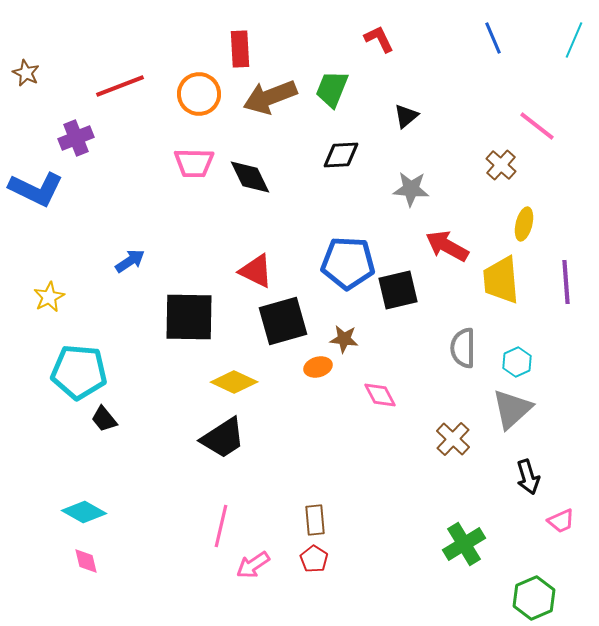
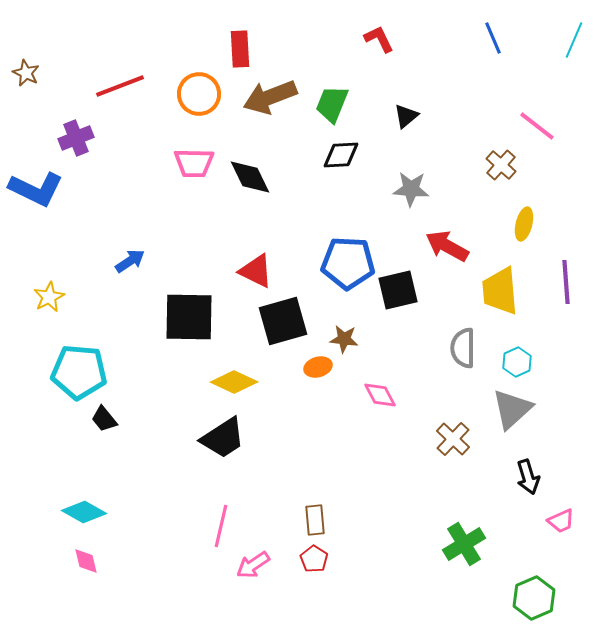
green trapezoid at (332, 89): moved 15 px down
yellow trapezoid at (501, 280): moved 1 px left, 11 px down
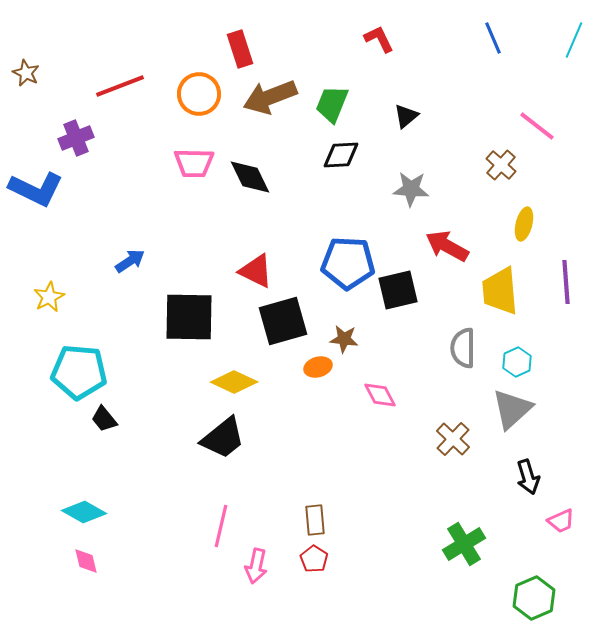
red rectangle at (240, 49): rotated 15 degrees counterclockwise
black trapezoid at (223, 438): rotated 6 degrees counterclockwise
pink arrow at (253, 565): moved 3 px right, 1 px down; rotated 44 degrees counterclockwise
